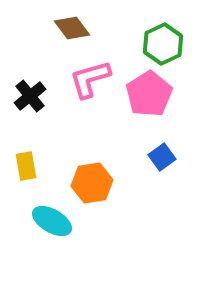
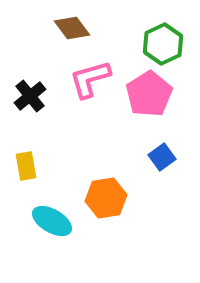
orange hexagon: moved 14 px right, 15 px down
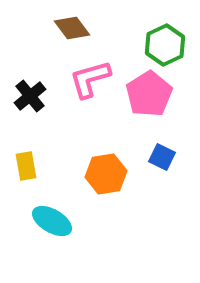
green hexagon: moved 2 px right, 1 px down
blue square: rotated 28 degrees counterclockwise
orange hexagon: moved 24 px up
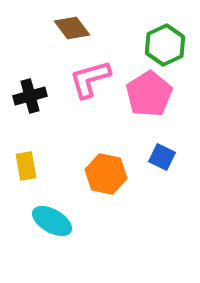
black cross: rotated 24 degrees clockwise
orange hexagon: rotated 21 degrees clockwise
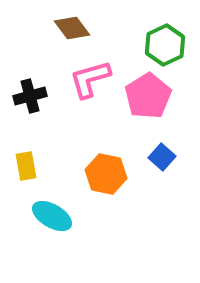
pink pentagon: moved 1 px left, 2 px down
blue square: rotated 16 degrees clockwise
cyan ellipse: moved 5 px up
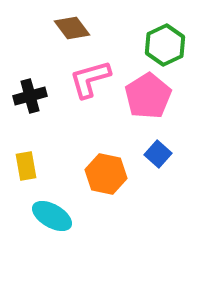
blue square: moved 4 px left, 3 px up
